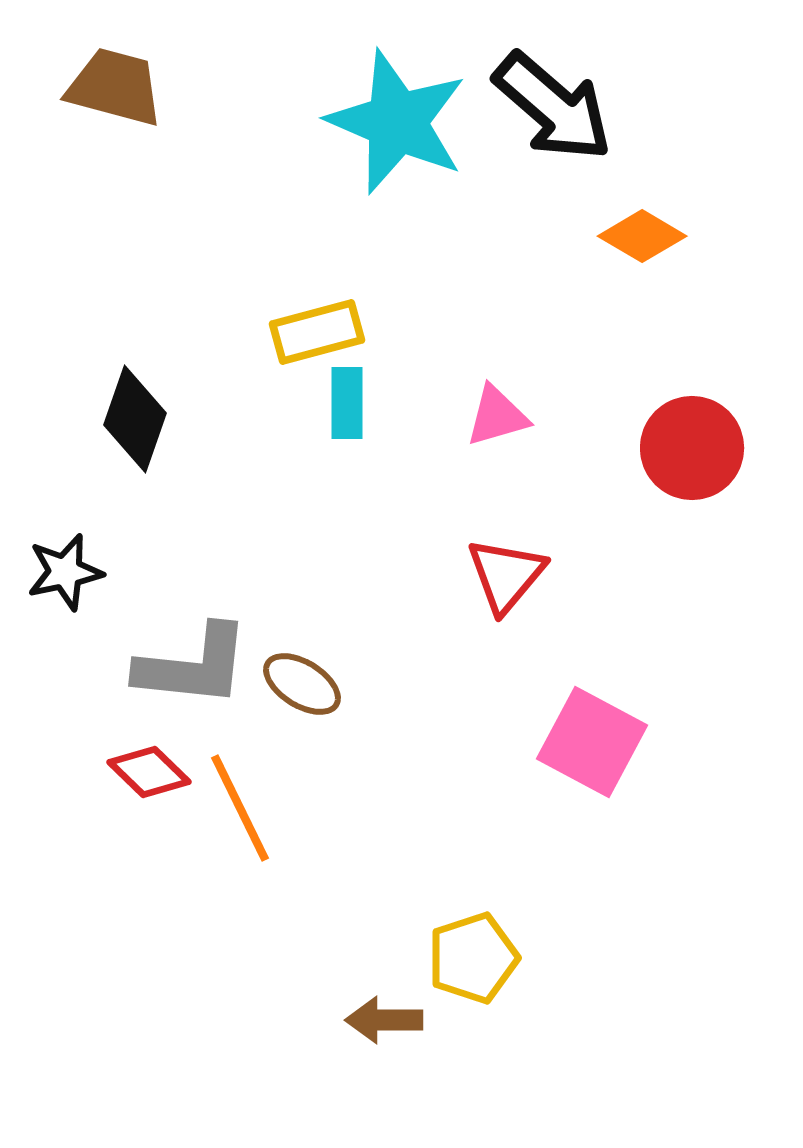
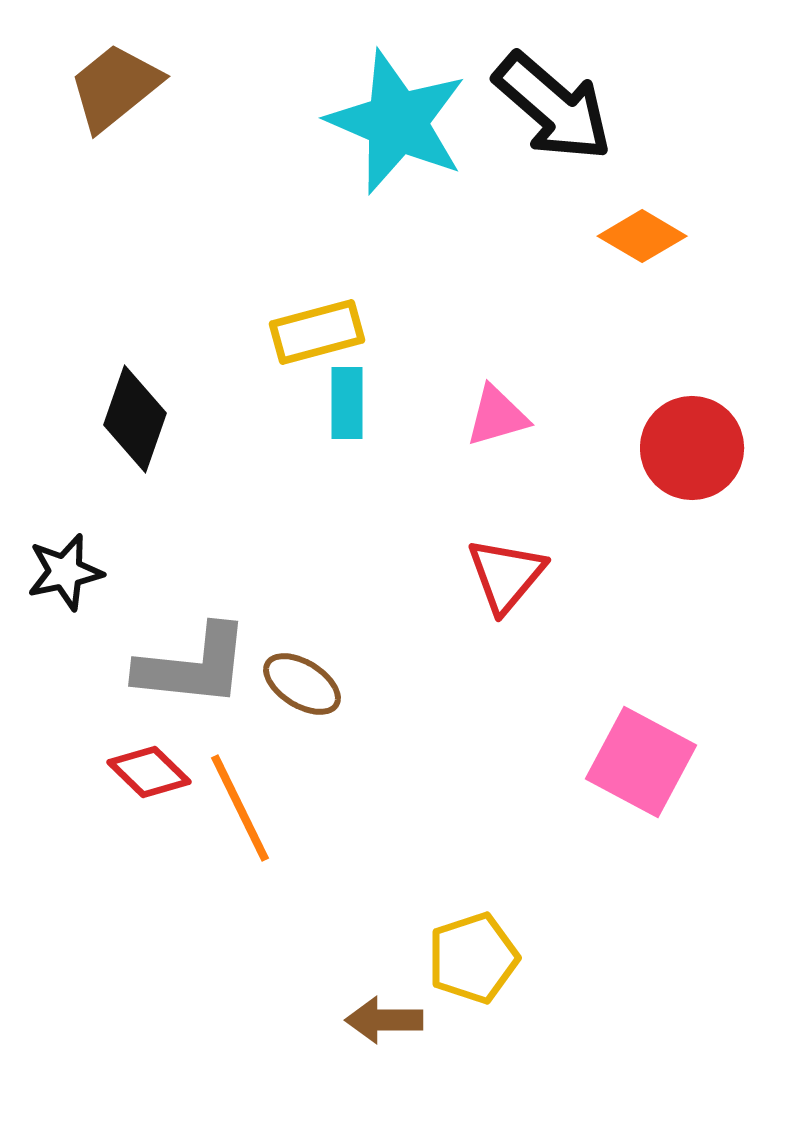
brown trapezoid: rotated 54 degrees counterclockwise
pink square: moved 49 px right, 20 px down
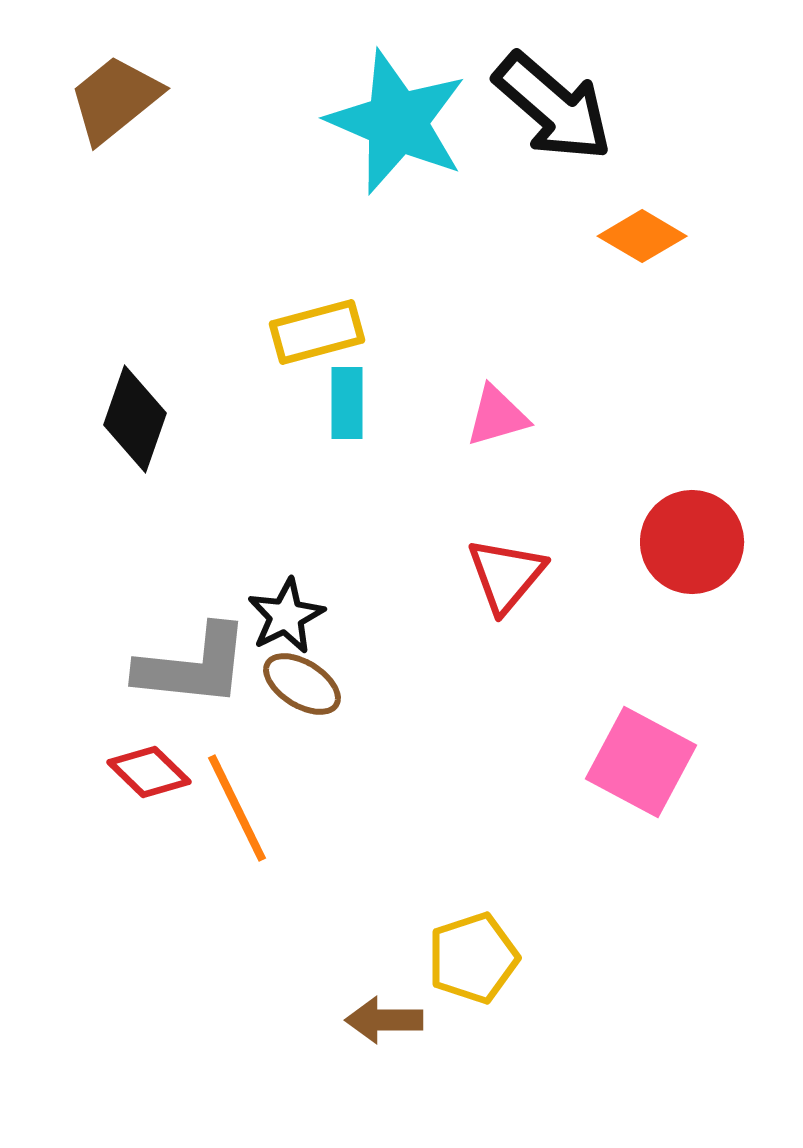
brown trapezoid: moved 12 px down
red circle: moved 94 px down
black star: moved 221 px right, 44 px down; rotated 14 degrees counterclockwise
orange line: moved 3 px left
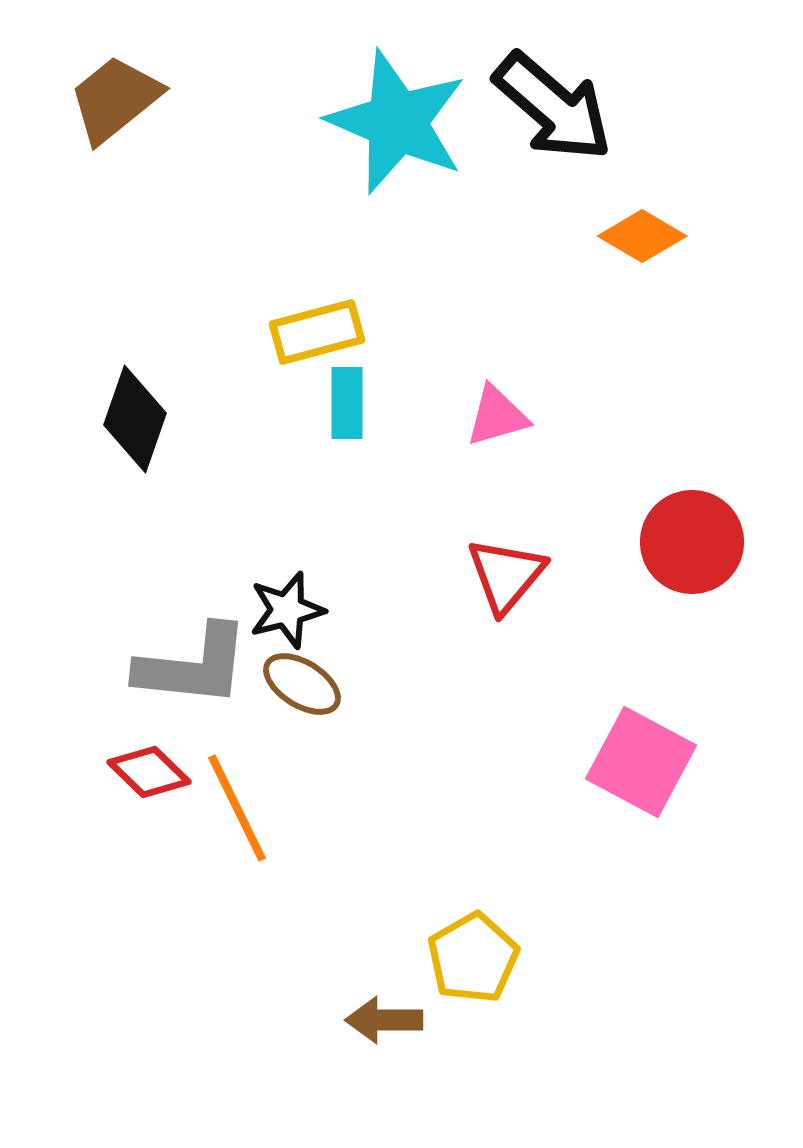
black star: moved 1 px right, 6 px up; rotated 12 degrees clockwise
yellow pentagon: rotated 12 degrees counterclockwise
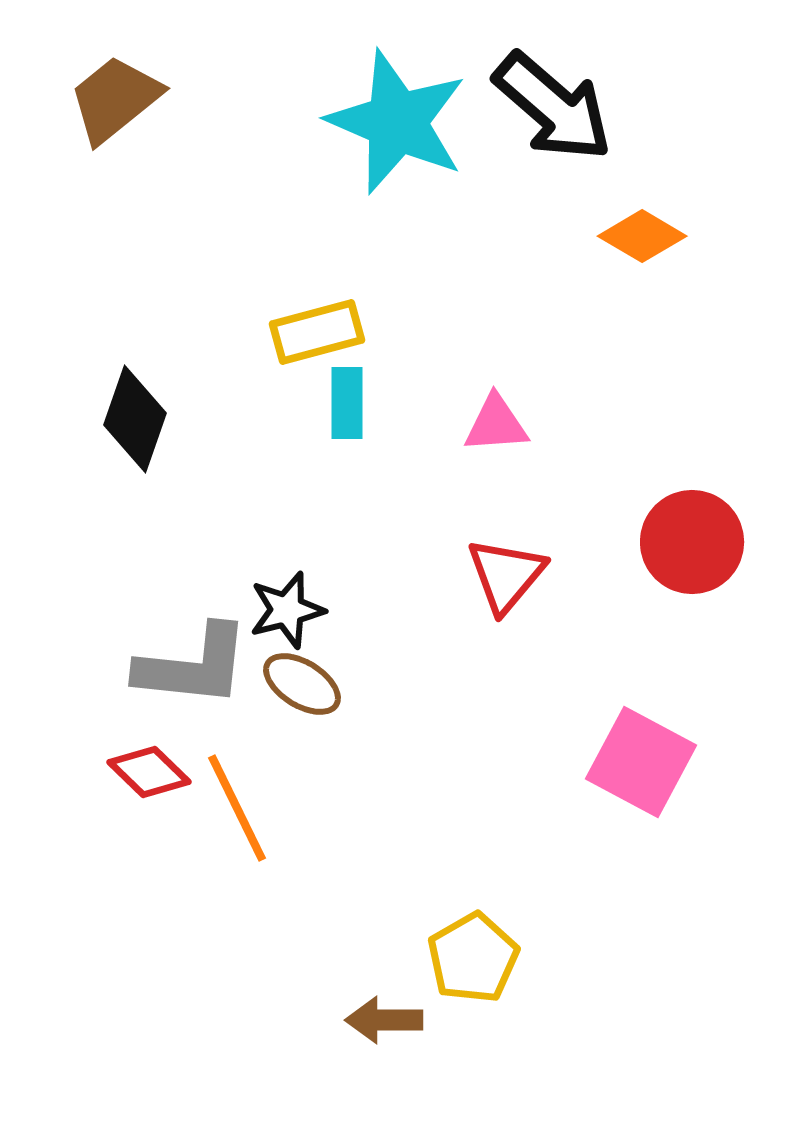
pink triangle: moved 1 px left, 8 px down; rotated 12 degrees clockwise
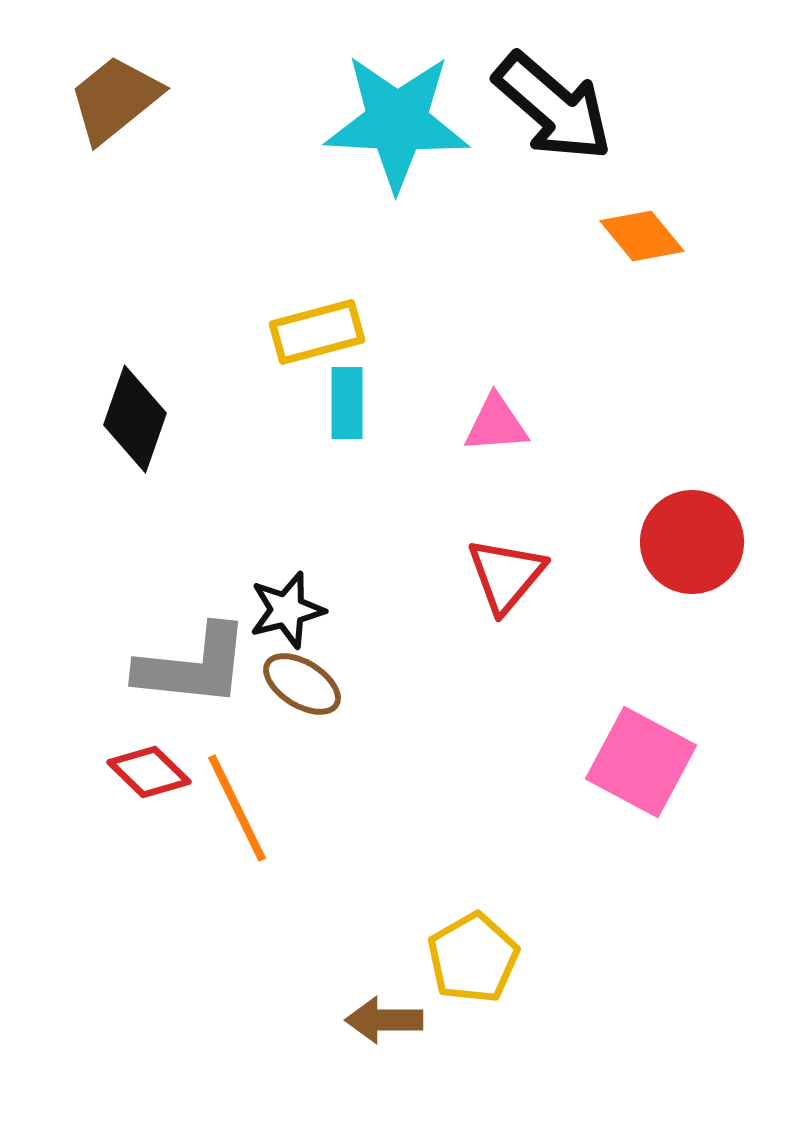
cyan star: rotated 20 degrees counterclockwise
orange diamond: rotated 20 degrees clockwise
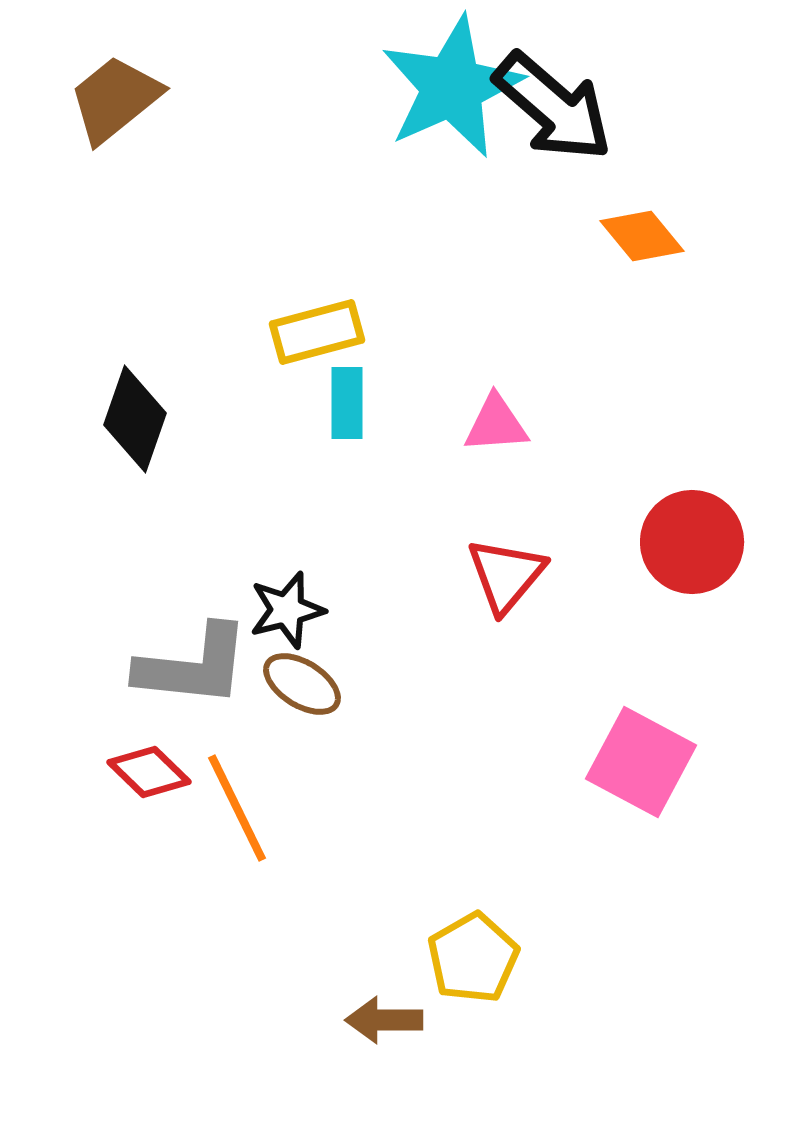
cyan star: moved 55 px right, 35 px up; rotated 27 degrees counterclockwise
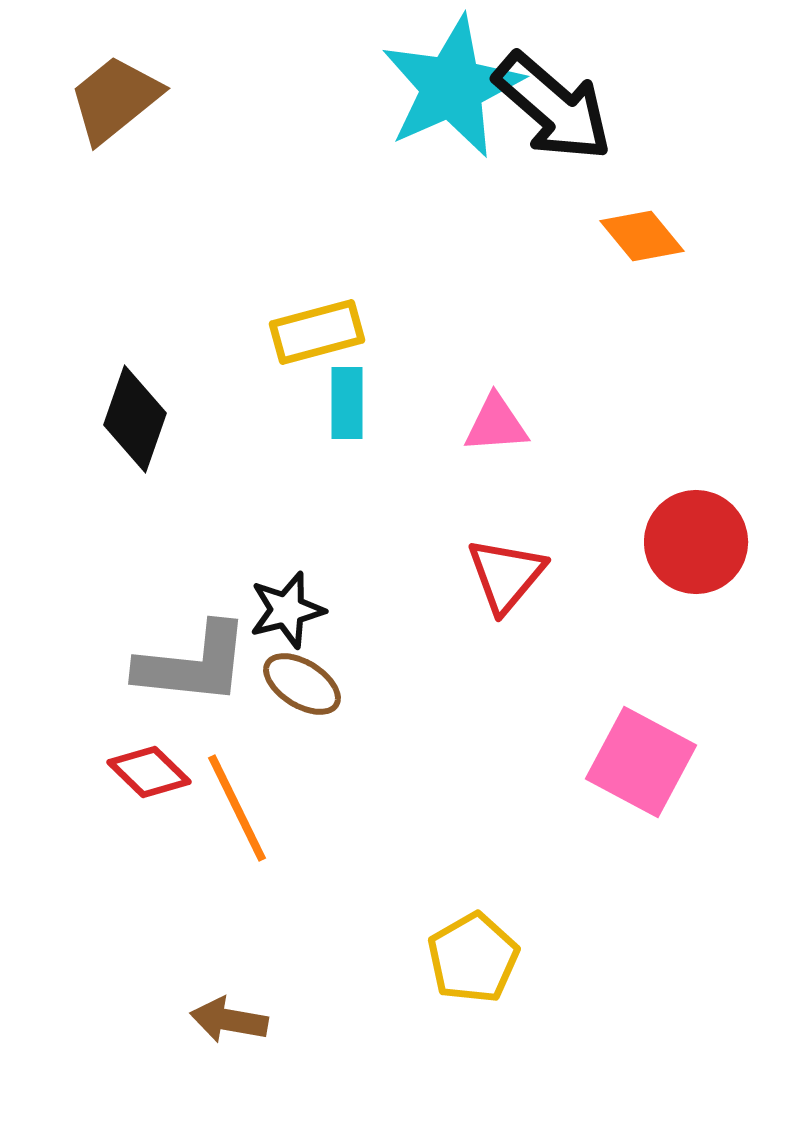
red circle: moved 4 px right
gray L-shape: moved 2 px up
brown arrow: moved 155 px left; rotated 10 degrees clockwise
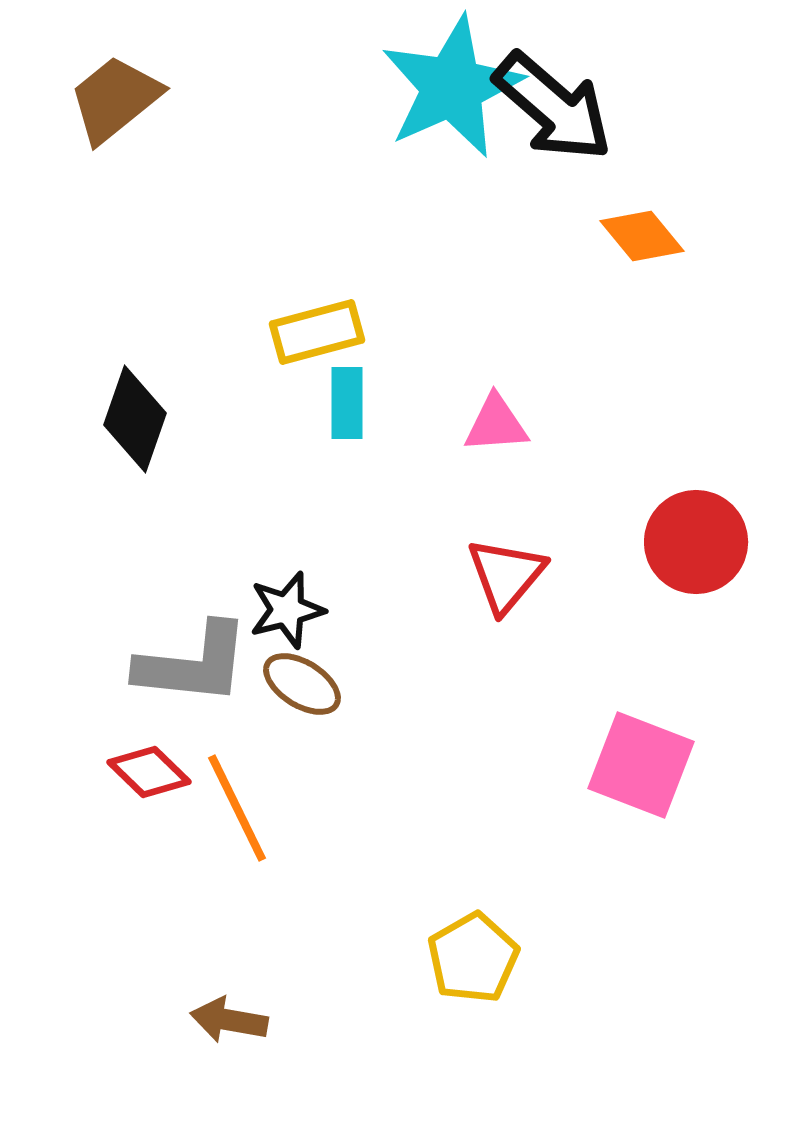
pink square: moved 3 px down; rotated 7 degrees counterclockwise
